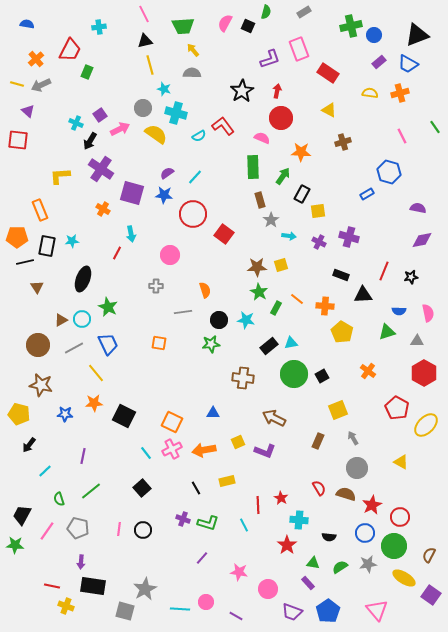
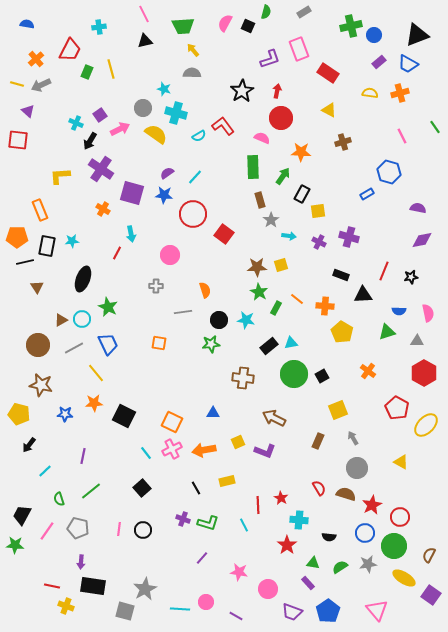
yellow line at (150, 65): moved 39 px left, 4 px down
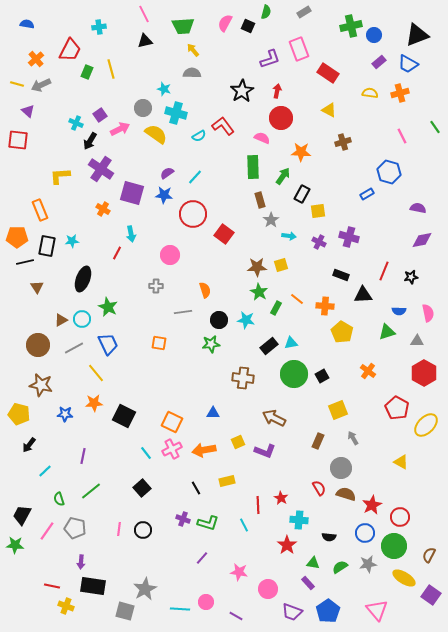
gray circle at (357, 468): moved 16 px left
gray pentagon at (78, 528): moved 3 px left
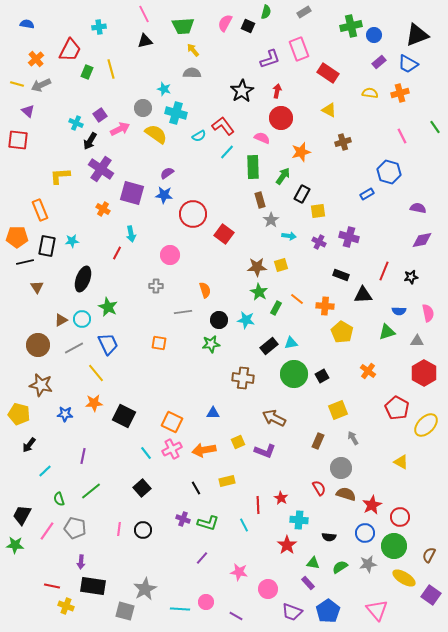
orange star at (301, 152): rotated 18 degrees counterclockwise
cyan line at (195, 177): moved 32 px right, 25 px up
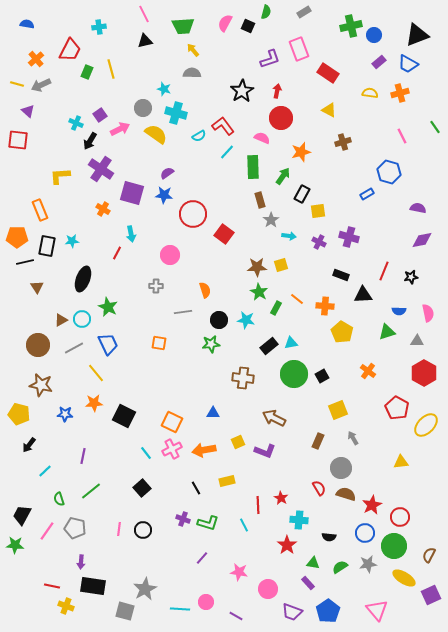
yellow triangle at (401, 462): rotated 35 degrees counterclockwise
purple square at (431, 595): rotated 30 degrees clockwise
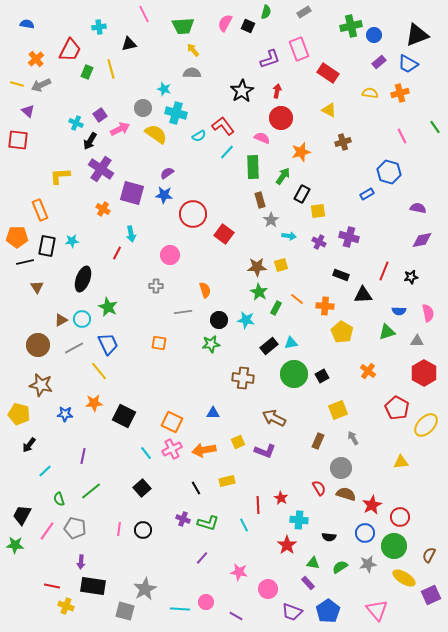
black triangle at (145, 41): moved 16 px left, 3 px down
yellow line at (96, 373): moved 3 px right, 2 px up
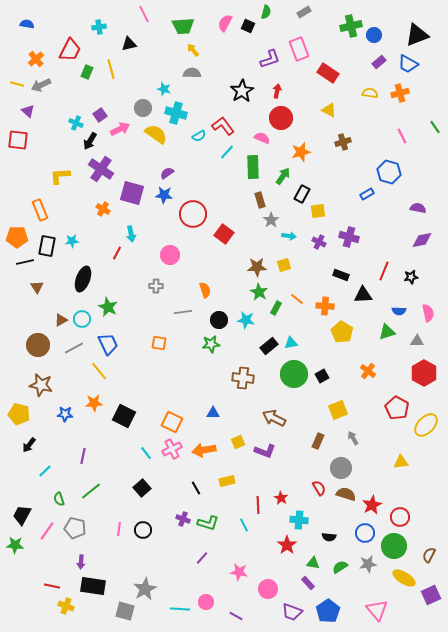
yellow square at (281, 265): moved 3 px right
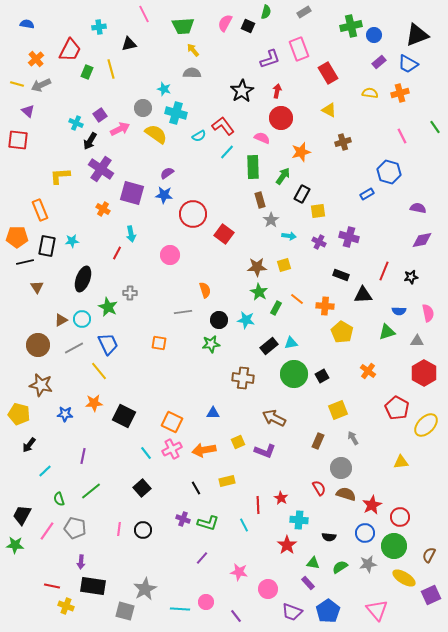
red rectangle at (328, 73): rotated 25 degrees clockwise
gray cross at (156, 286): moved 26 px left, 7 px down
purple line at (236, 616): rotated 24 degrees clockwise
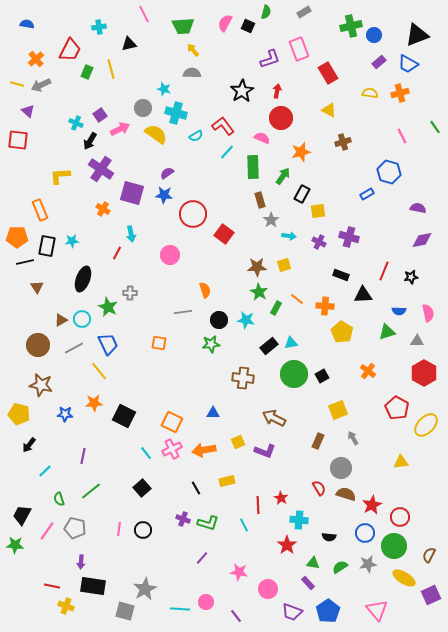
cyan semicircle at (199, 136): moved 3 px left
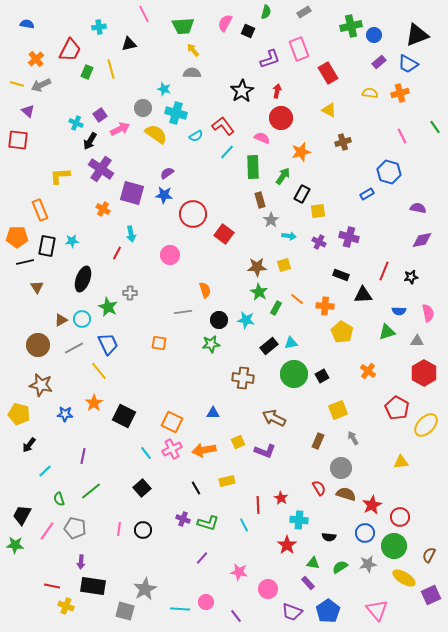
black square at (248, 26): moved 5 px down
orange star at (94, 403): rotated 30 degrees counterclockwise
